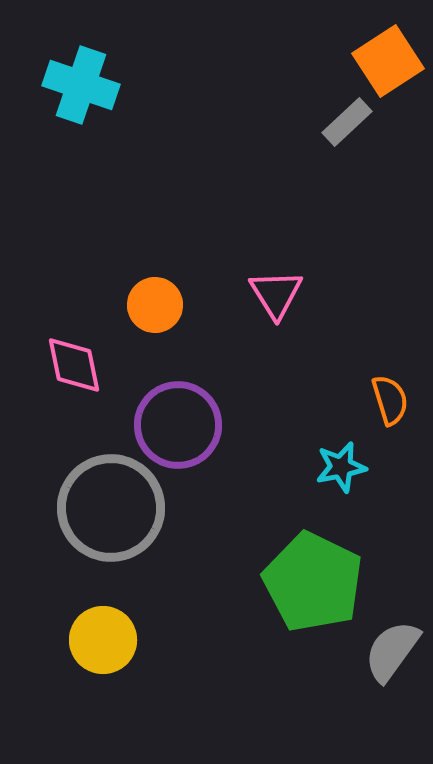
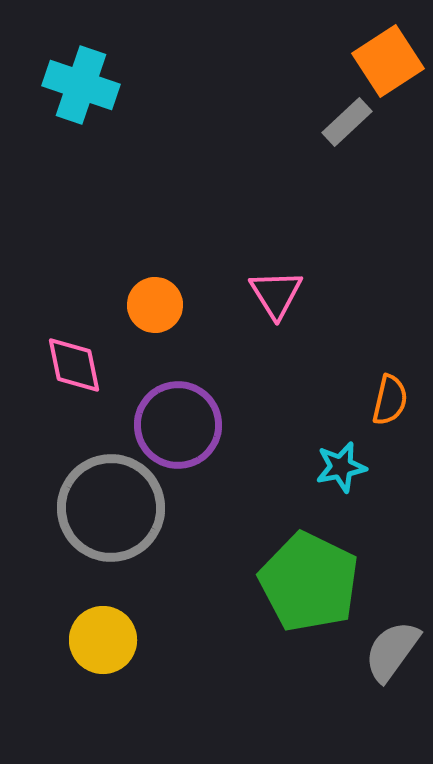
orange semicircle: rotated 30 degrees clockwise
green pentagon: moved 4 px left
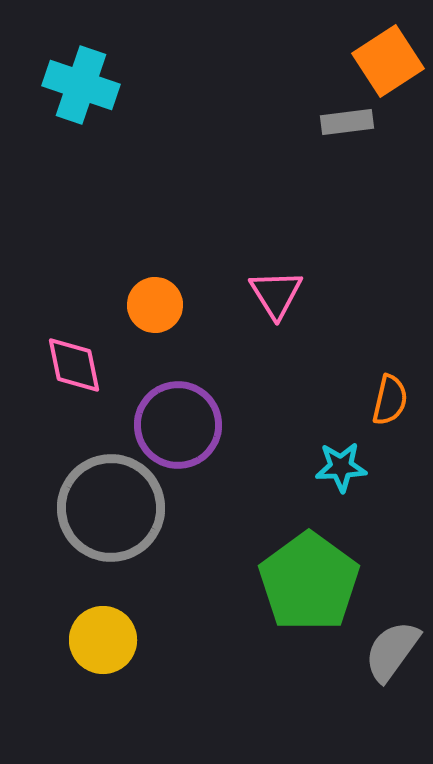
gray rectangle: rotated 36 degrees clockwise
cyan star: rotated 9 degrees clockwise
green pentagon: rotated 10 degrees clockwise
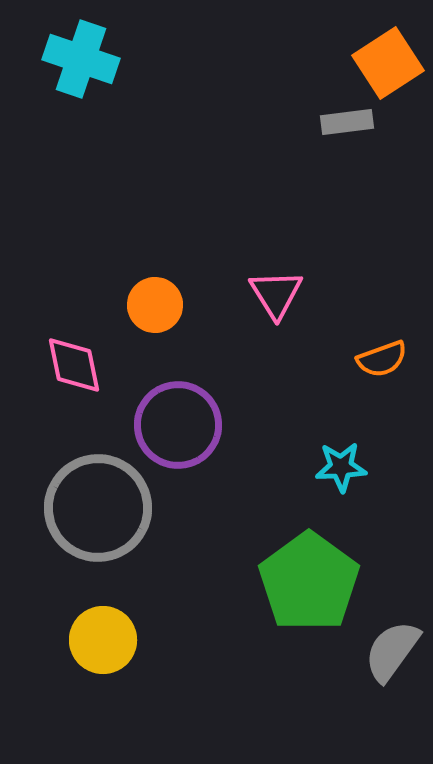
orange square: moved 2 px down
cyan cross: moved 26 px up
orange semicircle: moved 8 px left, 41 px up; rotated 57 degrees clockwise
gray circle: moved 13 px left
